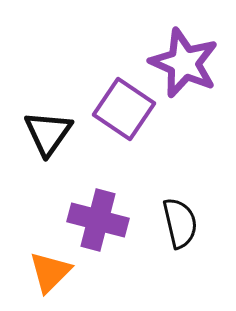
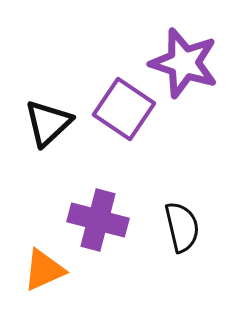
purple star: rotated 6 degrees counterclockwise
black triangle: moved 10 px up; rotated 12 degrees clockwise
black semicircle: moved 2 px right, 4 px down
orange triangle: moved 6 px left, 2 px up; rotated 21 degrees clockwise
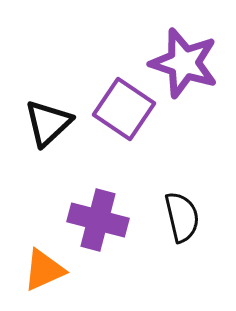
black semicircle: moved 10 px up
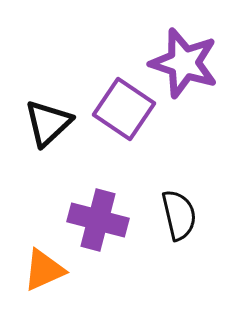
black semicircle: moved 3 px left, 2 px up
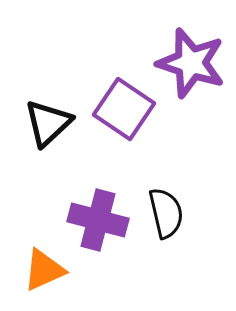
purple star: moved 7 px right
black semicircle: moved 13 px left, 2 px up
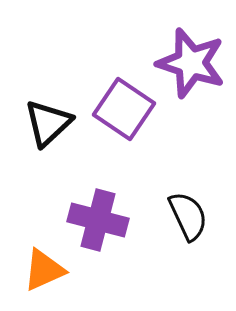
black semicircle: moved 22 px right, 3 px down; rotated 12 degrees counterclockwise
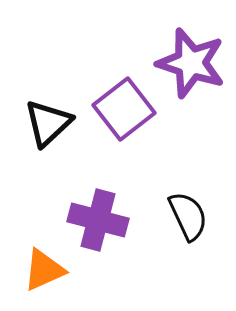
purple square: rotated 18 degrees clockwise
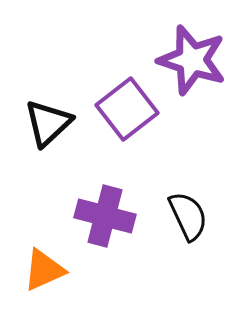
purple star: moved 1 px right, 3 px up
purple square: moved 3 px right
purple cross: moved 7 px right, 4 px up
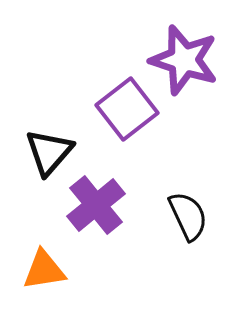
purple star: moved 8 px left
black triangle: moved 1 px right, 29 px down; rotated 6 degrees counterclockwise
purple cross: moved 9 px left, 11 px up; rotated 36 degrees clockwise
orange triangle: rotated 15 degrees clockwise
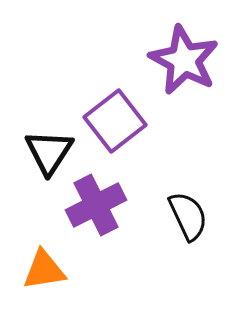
purple star: rotated 10 degrees clockwise
purple square: moved 12 px left, 12 px down
black triangle: rotated 8 degrees counterclockwise
purple cross: rotated 12 degrees clockwise
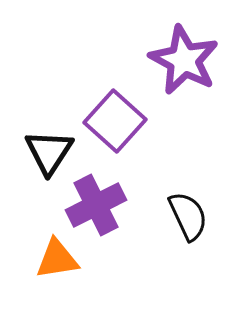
purple square: rotated 10 degrees counterclockwise
orange triangle: moved 13 px right, 11 px up
